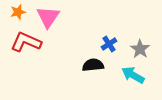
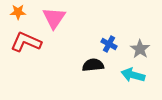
orange star: rotated 14 degrees clockwise
pink triangle: moved 6 px right, 1 px down
blue cross: rotated 28 degrees counterclockwise
cyan arrow: rotated 15 degrees counterclockwise
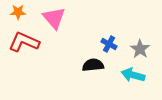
pink triangle: rotated 15 degrees counterclockwise
red L-shape: moved 2 px left
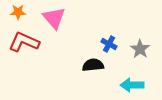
cyan arrow: moved 1 px left, 10 px down; rotated 15 degrees counterclockwise
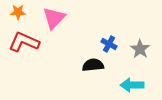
pink triangle: rotated 25 degrees clockwise
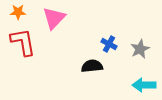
red L-shape: moved 1 px left; rotated 56 degrees clockwise
gray star: rotated 12 degrees clockwise
black semicircle: moved 1 px left, 1 px down
cyan arrow: moved 12 px right
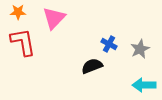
black semicircle: rotated 15 degrees counterclockwise
